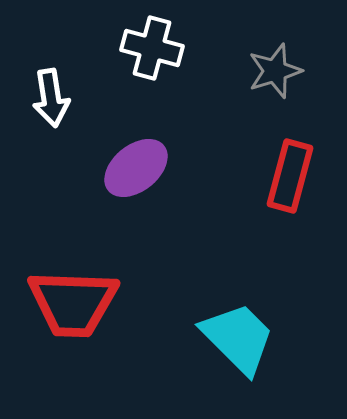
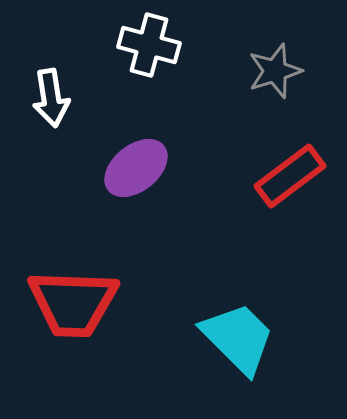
white cross: moved 3 px left, 3 px up
red rectangle: rotated 38 degrees clockwise
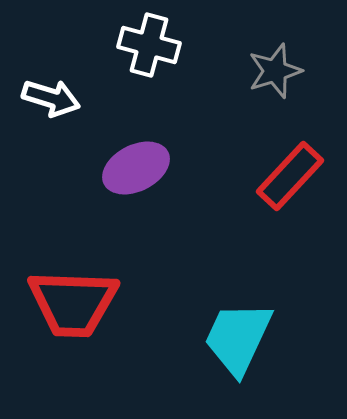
white arrow: rotated 64 degrees counterclockwise
purple ellipse: rotated 12 degrees clockwise
red rectangle: rotated 10 degrees counterclockwise
cyan trapezoid: rotated 110 degrees counterclockwise
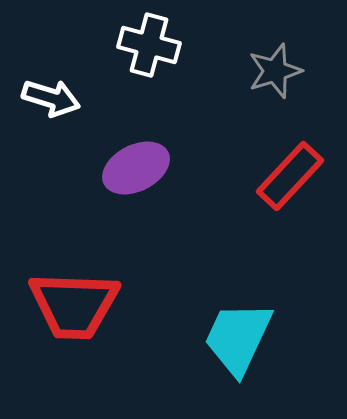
red trapezoid: moved 1 px right, 2 px down
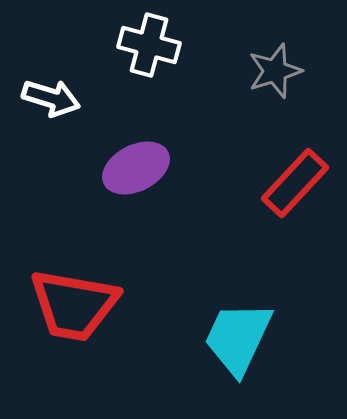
red rectangle: moved 5 px right, 7 px down
red trapezoid: rotated 8 degrees clockwise
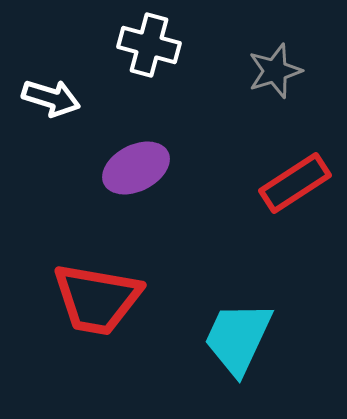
red rectangle: rotated 14 degrees clockwise
red trapezoid: moved 23 px right, 6 px up
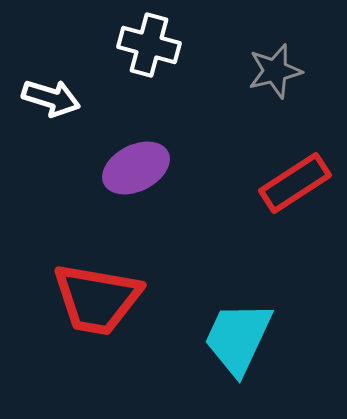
gray star: rotated 4 degrees clockwise
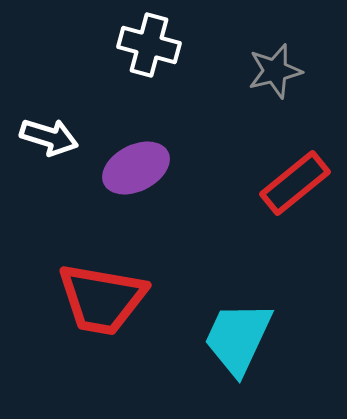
white arrow: moved 2 px left, 39 px down
red rectangle: rotated 6 degrees counterclockwise
red trapezoid: moved 5 px right
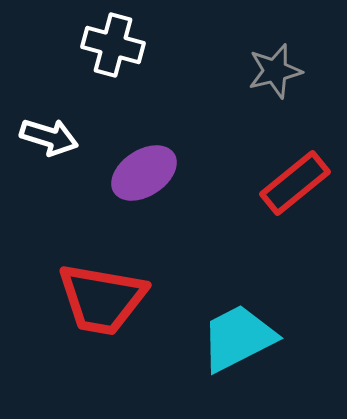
white cross: moved 36 px left
purple ellipse: moved 8 px right, 5 px down; rotated 6 degrees counterclockwise
cyan trapezoid: rotated 38 degrees clockwise
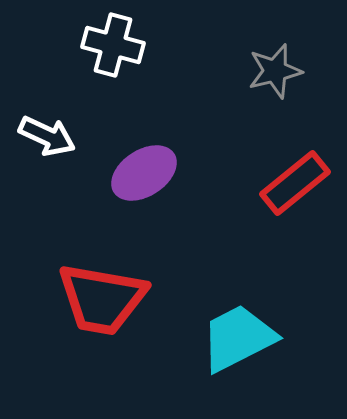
white arrow: moved 2 px left, 1 px up; rotated 8 degrees clockwise
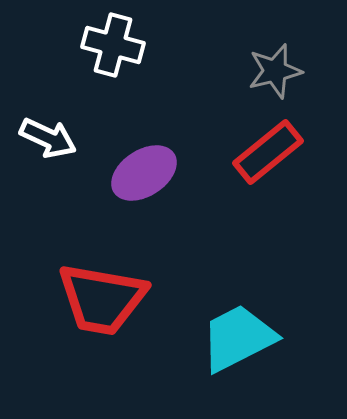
white arrow: moved 1 px right, 2 px down
red rectangle: moved 27 px left, 31 px up
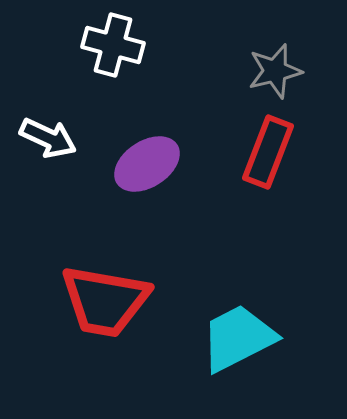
red rectangle: rotated 30 degrees counterclockwise
purple ellipse: moved 3 px right, 9 px up
red trapezoid: moved 3 px right, 2 px down
